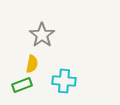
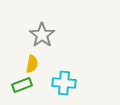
cyan cross: moved 2 px down
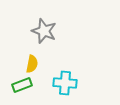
gray star: moved 2 px right, 4 px up; rotated 15 degrees counterclockwise
cyan cross: moved 1 px right
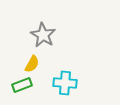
gray star: moved 1 px left, 4 px down; rotated 10 degrees clockwise
yellow semicircle: rotated 18 degrees clockwise
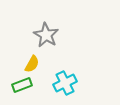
gray star: moved 3 px right
cyan cross: rotated 30 degrees counterclockwise
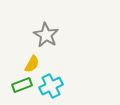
cyan cross: moved 14 px left, 3 px down
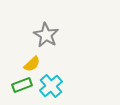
yellow semicircle: rotated 18 degrees clockwise
cyan cross: rotated 15 degrees counterclockwise
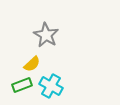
cyan cross: rotated 20 degrees counterclockwise
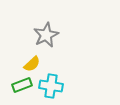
gray star: rotated 15 degrees clockwise
cyan cross: rotated 20 degrees counterclockwise
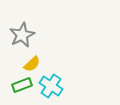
gray star: moved 24 px left
cyan cross: rotated 25 degrees clockwise
